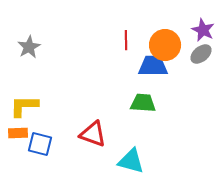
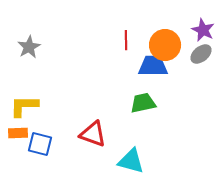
green trapezoid: rotated 16 degrees counterclockwise
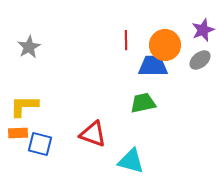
purple star: rotated 25 degrees clockwise
gray ellipse: moved 1 px left, 6 px down
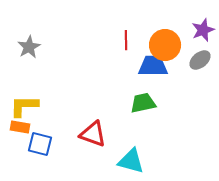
orange rectangle: moved 2 px right, 6 px up; rotated 12 degrees clockwise
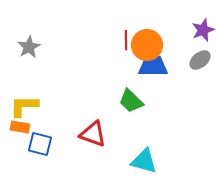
orange circle: moved 18 px left
green trapezoid: moved 12 px left, 2 px up; rotated 124 degrees counterclockwise
cyan triangle: moved 13 px right
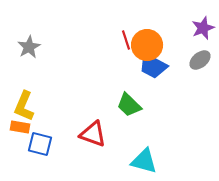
purple star: moved 2 px up
red line: rotated 18 degrees counterclockwise
blue trapezoid: rotated 152 degrees counterclockwise
green trapezoid: moved 2 px left, 4 px down
yellow L-shape: rotated 68 degrees counterclockwise
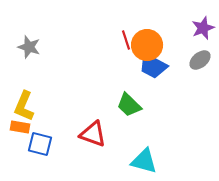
gray star: rotated 25 degrees counterclockwise
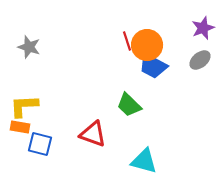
red line: moved 1 px right, 1 px down
yellow L-shape: rotated 64 degrees clockwise
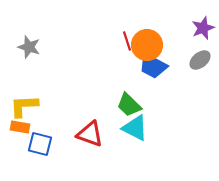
red triangle: moved 3 px left
cyan triangle: moved 9 px left, 33 px up; rotated 12 degrees clockwise
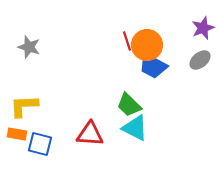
orange rectangle: moved 3 px left, 7 px down
red triangle: rotated 16 degrees counterclockwise
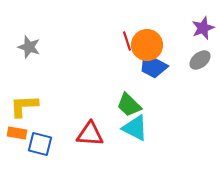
orange rectangle: moved 1 px up
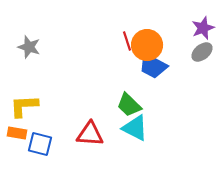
gray ellipse: moved 2 px right, 8 px up
